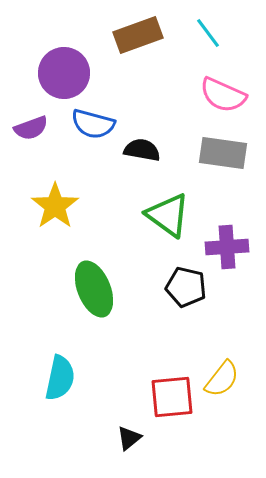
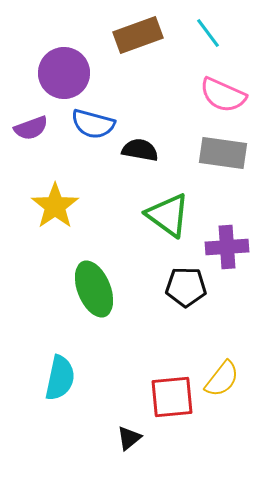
black semicircle: moved 2 px left
black pentagon: rotated 12 degrees counterclockwise
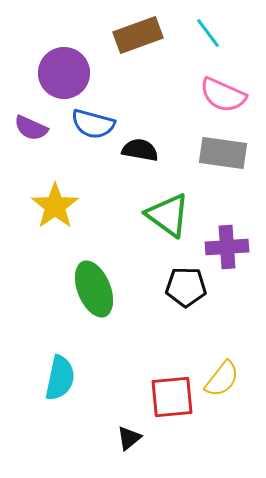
purple semicircle: rotated 44 degrees clockwise
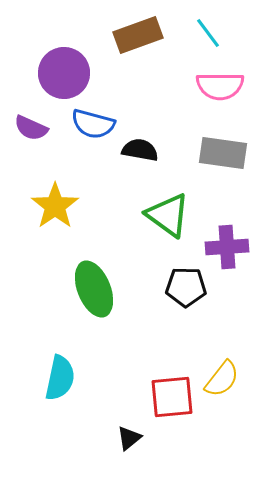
pink semicircle: moved 3 px left, 9 px up; rotated 24 degrees counterclockwise
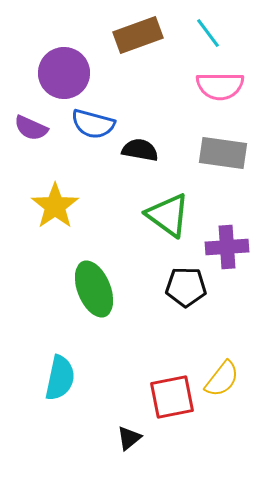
red square: rotated 6 degrees counterclockwise
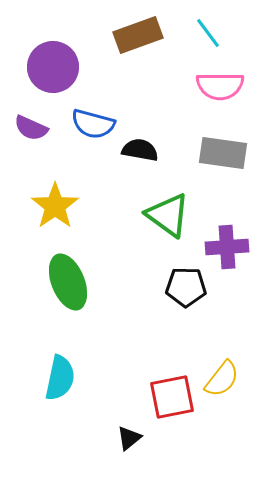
purple circle: moved 11 px left, 6 px up
green ellipse: moved 26 px left, 7 px up
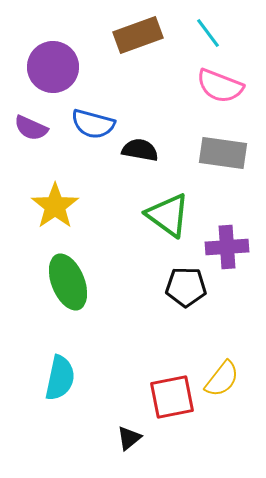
pink semicircle: rotated 21 degrees clockwise
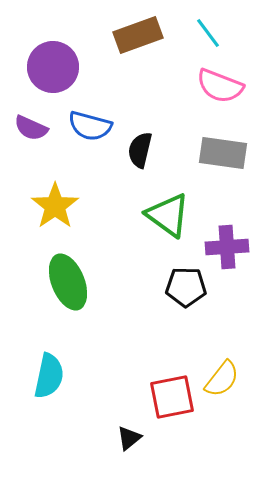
blue semicircle: moved 3 px left, 2 px down
black semicircle: rotated 87 degrees counterclockwise
cyan semicircle: moved 11 px left, 2 px up
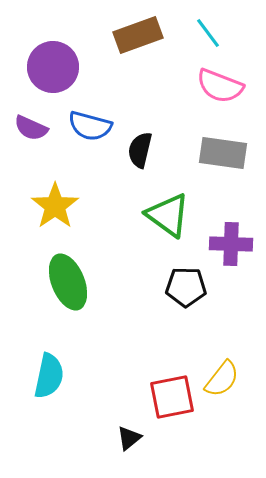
purple cross: moved 4 px right, 3 px up; rotated 6 degrees clockwise
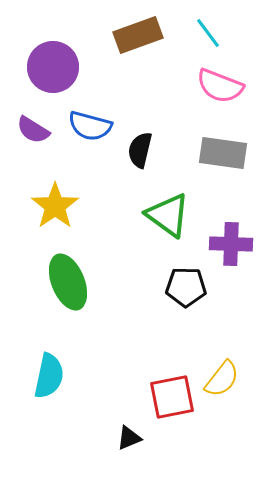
purple semicircle: moved 2 px right, 2 px down; rotated 8 degrees clockwise
black triangle: rotated 16 degrees clockwise
